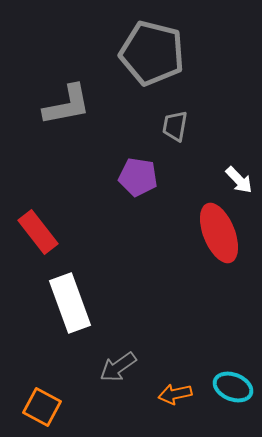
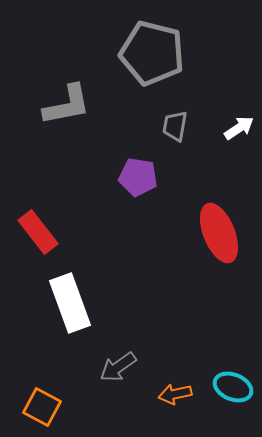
white arrow: moved 52 px up; rotated 80 degrees counterclockwise
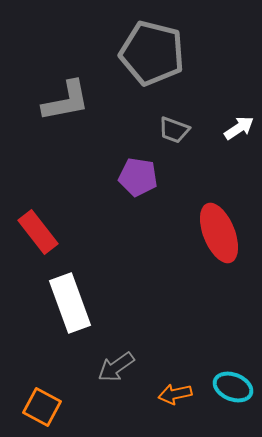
gray L-shape: moved 1 px left, 4 px up
gray trapezoid: moved 1 px left, 4 px down; rotated 80 degrees counterclockwise
gray arrow: moved 2 px left
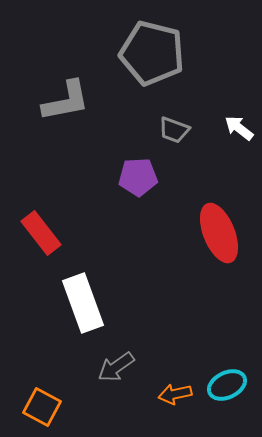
white arrow: rotated 108 degrees counterclockwise
purple pentagon: rotated 12 degrees counterclockwise
red rectangle: moved 3 px right, 1 px down
white rectangle: moved 13 px right
cyan ellipse: moved 6 px left, 2 px up; rotated 48 degrees counterclockwise
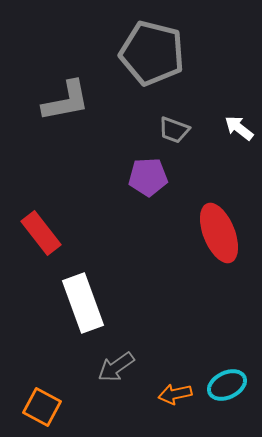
purple pentagon: moved 10 px right
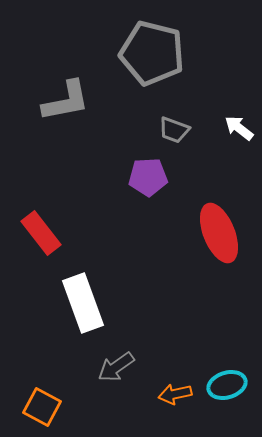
cyan ellipse: rotated 9 degrees clockwise
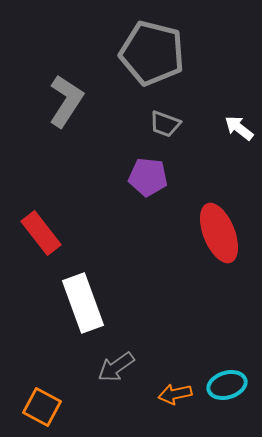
gray L-shape: rotated 46 degrees counterclockwise
gray trapezoid: moved 9 px left, 6 px up
purple pentagon: rotated 9 degrees clockwise
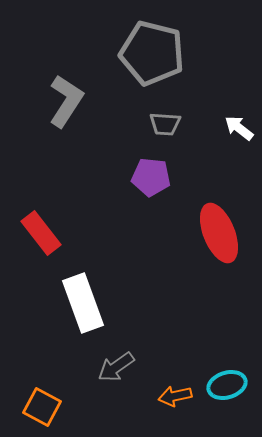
gray trapezoid: rotated 16 degrees counterclockwise
purple pentagon: moved 3 px right
orange arrow: moved 2 px down
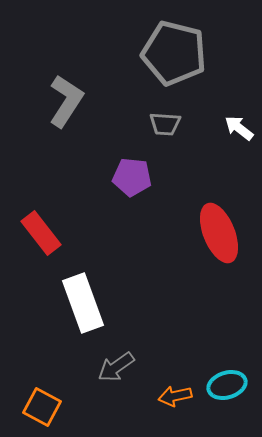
gray pentagon: moved 22 px right
purple pentagon: moved 19 px left
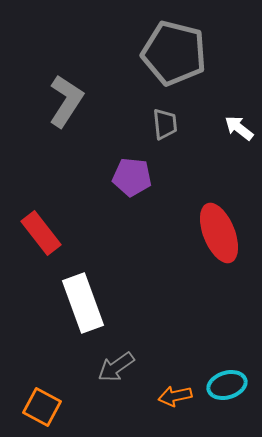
gray trapezoid: rotated 100 degrees counterclockwise
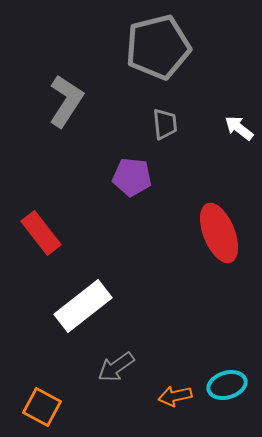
gray pentagon: moved 16 px left, 6 px up; rotated 28 degrees counterclockwise
white rectangle: moved 3 px down; rotated 72 degrees clockwise
